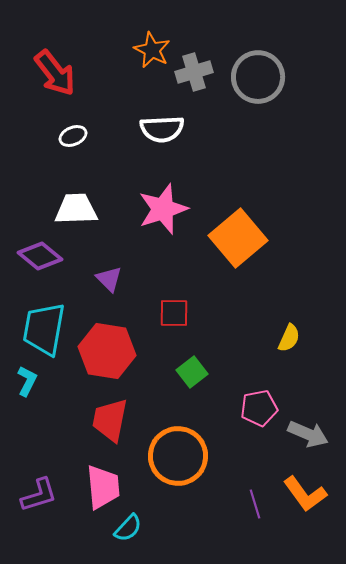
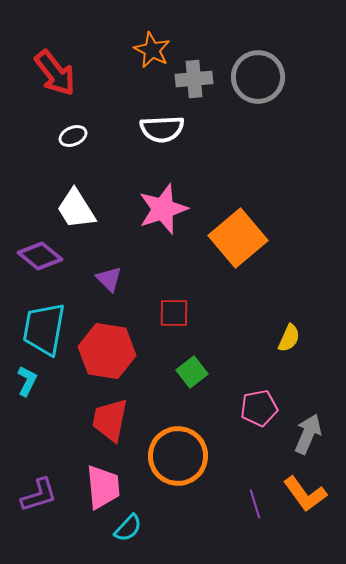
gray cross: moved 7 px down; rotated 12 degrees clockwise
white trapezoid: rotated 120 degrees counterclockwise
gray arrow: rotated 90 degrees counterclockwise
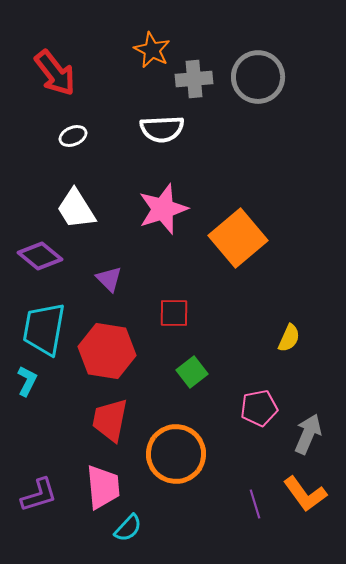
orange circle: moved 2 px left, 2 px up
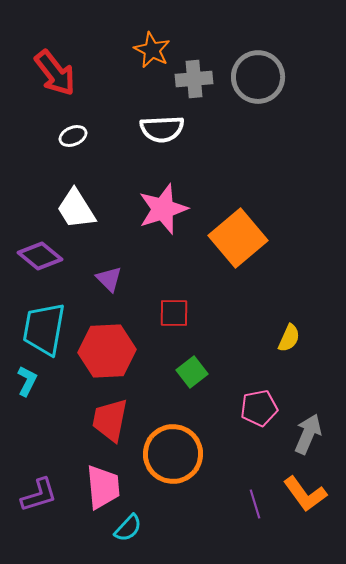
red hexagon: rotated 12 degrees counterclockwise
orange circle: moved 3 px left
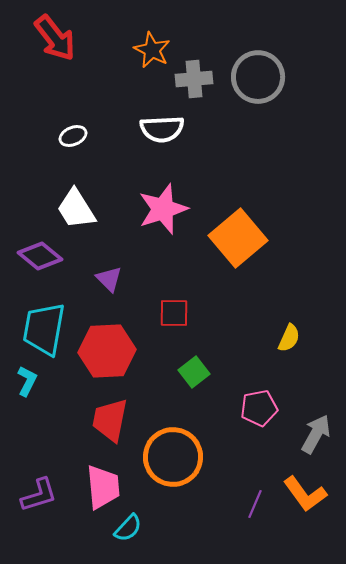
red arrow: moved 35 px up
green square: moved 2 px right
gray arrow: moved 8 px right; rotated 6 degrees clockwise
orange circle: moved 3 px down
purple line: rotated 40 degrees clockwise
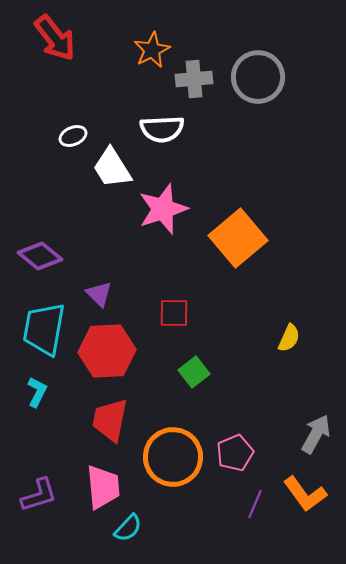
orange star: rotated 18 degrees clockwise
white trapezoid: moved 36 px right, 41 px up
purple triangle: moved 10 px left, 15 px down
cyan L-shape: moved 10 px right, 11 px down
pink pentagon: moved 24 px left, 45 px down; rotated 12 degrees counterclockwise
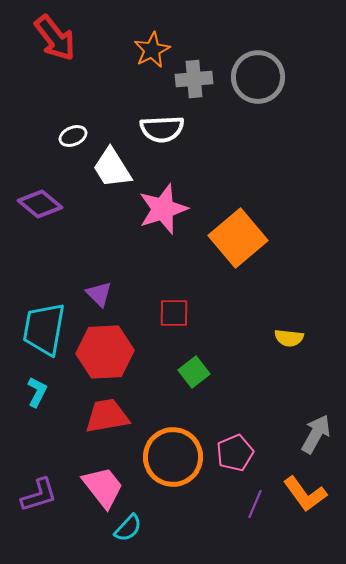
purple diamond: moved 52 px up
yellow semicircle: rotated 72 degrees clockwise
red hexagon: moved 2 px left, 1 px down
red trapezoid: moved 3 px left, 4 px up; rotated 69 degrees clockwise
pink trapezoid: rotated 33 degrees counterclockwise
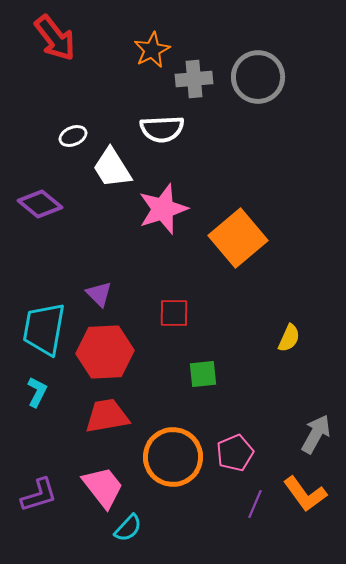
yellow semicircle: rotated 72 degrees counterclockwise
green square: moved 9 px right, 2 px down; rotated 32 degrees clockwise
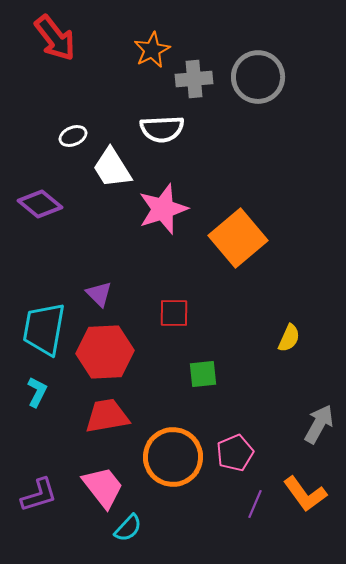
gray arrow: moved 3 px right, 10 px up
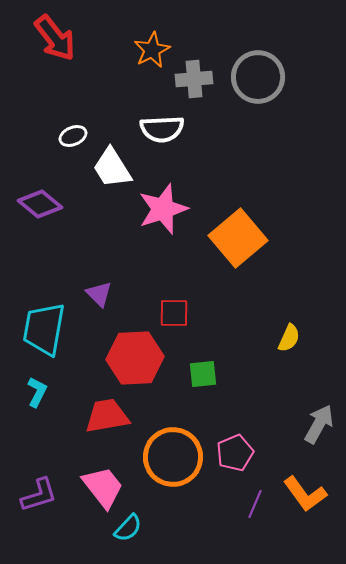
red hexagon: moved 30 px right, 6 px down
